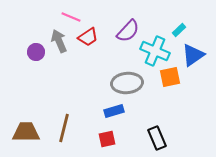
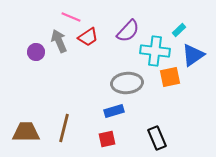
cyan cross: rotated 16 degrees counterclockwise
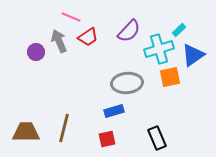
purple semicircle: moved 1 px right
cyan cross: moved 4 px right, 2 px up; rotated 24 degrees counterclockwise
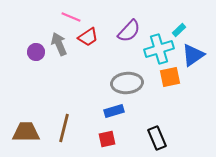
gray arrow: moved 3 px down
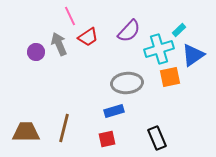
pink line: moved 1 px left, 1 px up; rotated 42 degrees clockwise
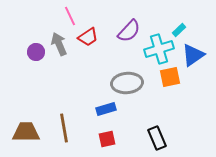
blue rectangle: moved 8 px left, 2 px up
brown line: rotated 24 degrees counterclockwise
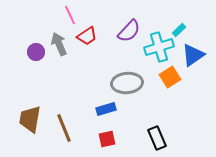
pink line: moved 1 px up
red trapezoid: moved 1 px left, 1 px up
cyan cross: moved 2 px up
orange square: rotated 20 degrees counterclockwise
brown line: rotated 12 degrees counterclockwise
brown trapezoid: moved 4 px right, 13 px up; rotated 80 degrees counterclockwise
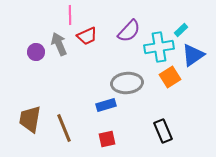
pink line: rotated 24 degrees clockwise
cyan rectangle: moved 2 px right
red trapezoid: rotated 10 degrees clockwise
cyan cross: rotated 8 degrees clockwise
blue rectangle: moved 4 px up
black rectangle: moved 6 px right, 7 px up
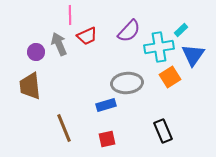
blue triangle: rotated 20 degrees counterclockwise
brown trapezoid: moved 33 px up; rotated 16 degrees counterclockwise
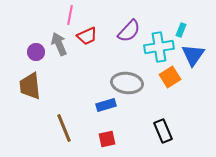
pink line: rotated 12 degrees clockwise
cyan rectangle: rotated 24 degrees counterclockwise
gray ellipse: rotated 12 degrees clockwise
